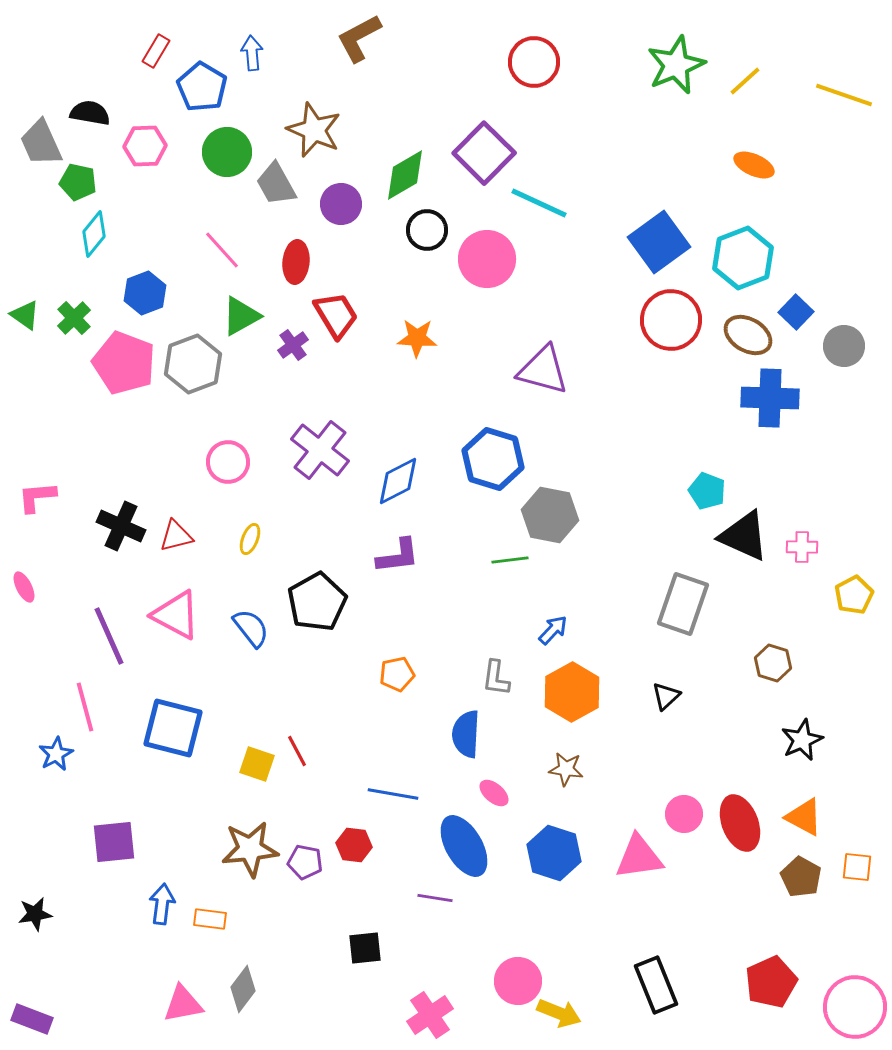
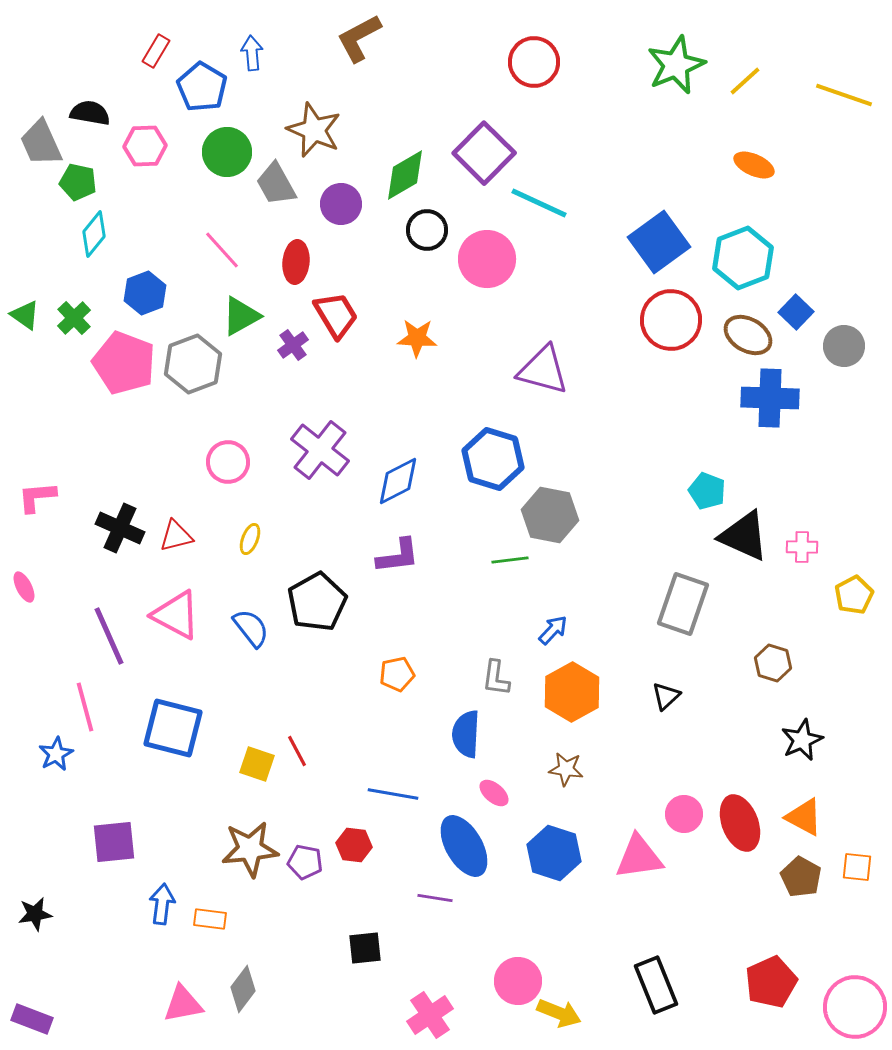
black cross at (121, 526): moved 1 px left, 2 px down
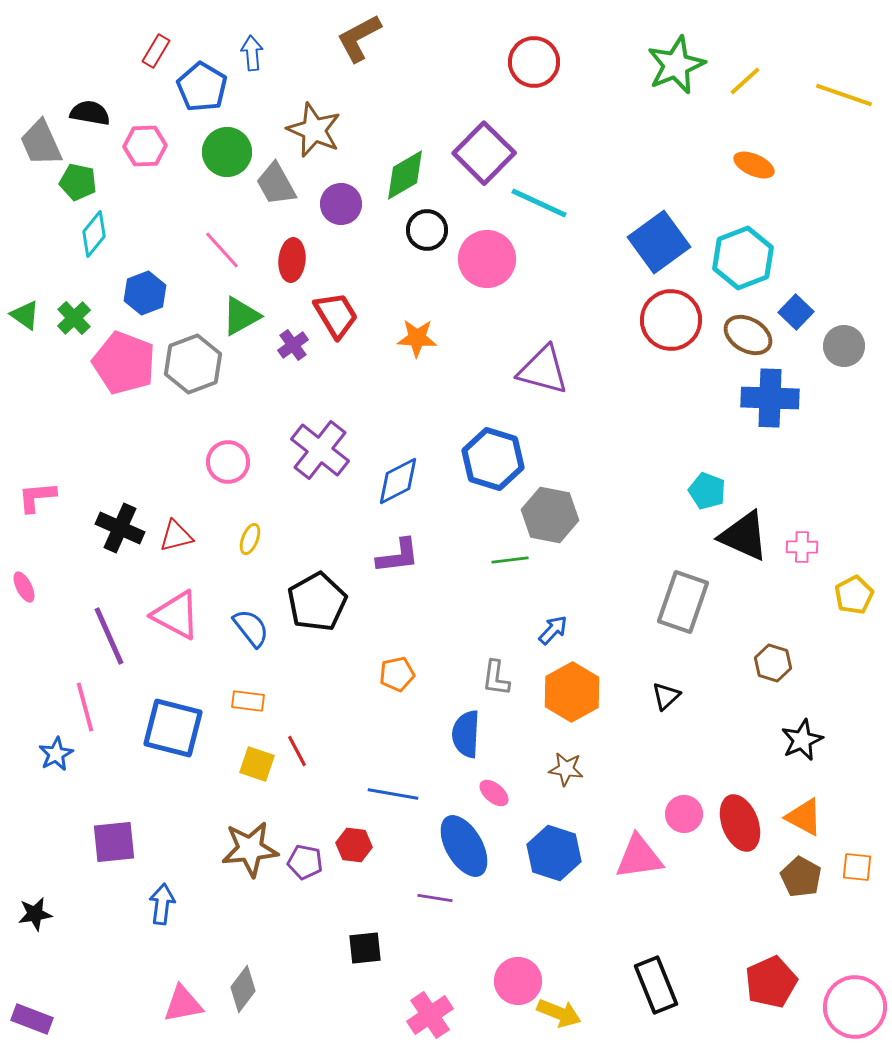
red ellipse at (296, 262): moved 4 px left, 2 px up
gray rectangle at (683, 604): moved 2 px up
orange rectangle at (210, 919): moved 38 px right, 218 px up
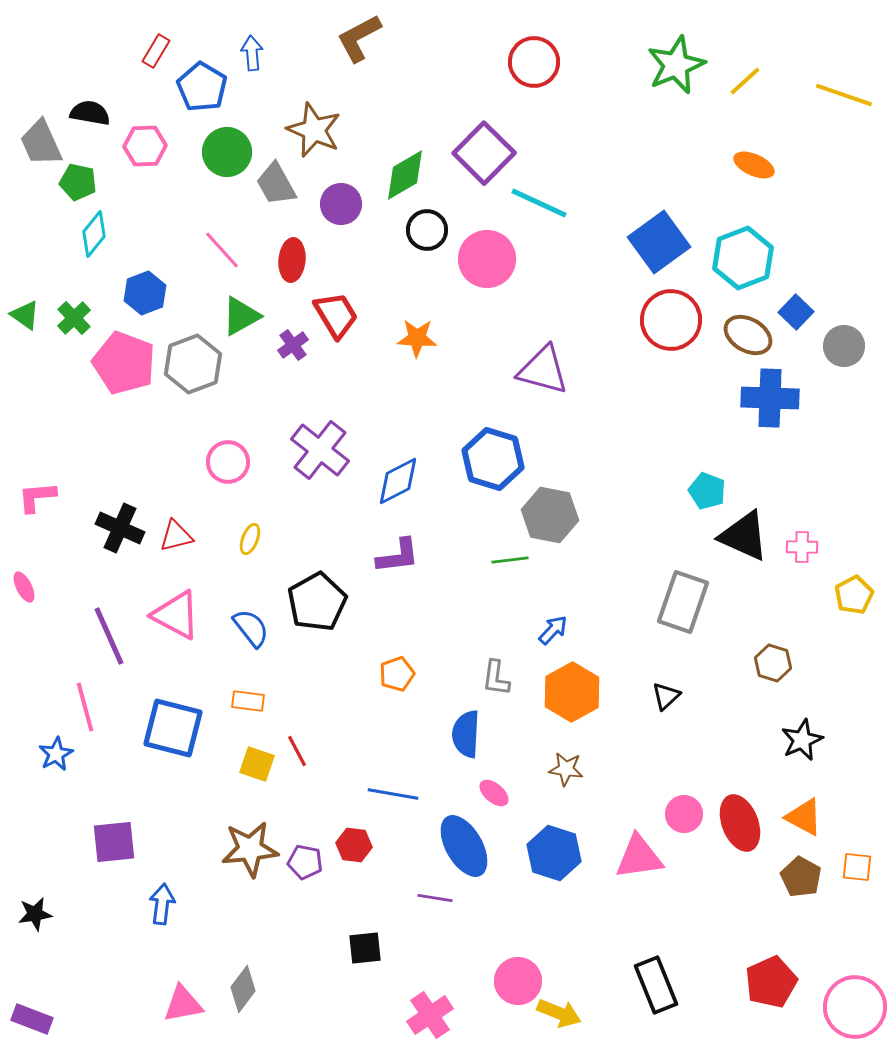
orange pentagon at (397, 674): rotated 8 degrees counterclockwise
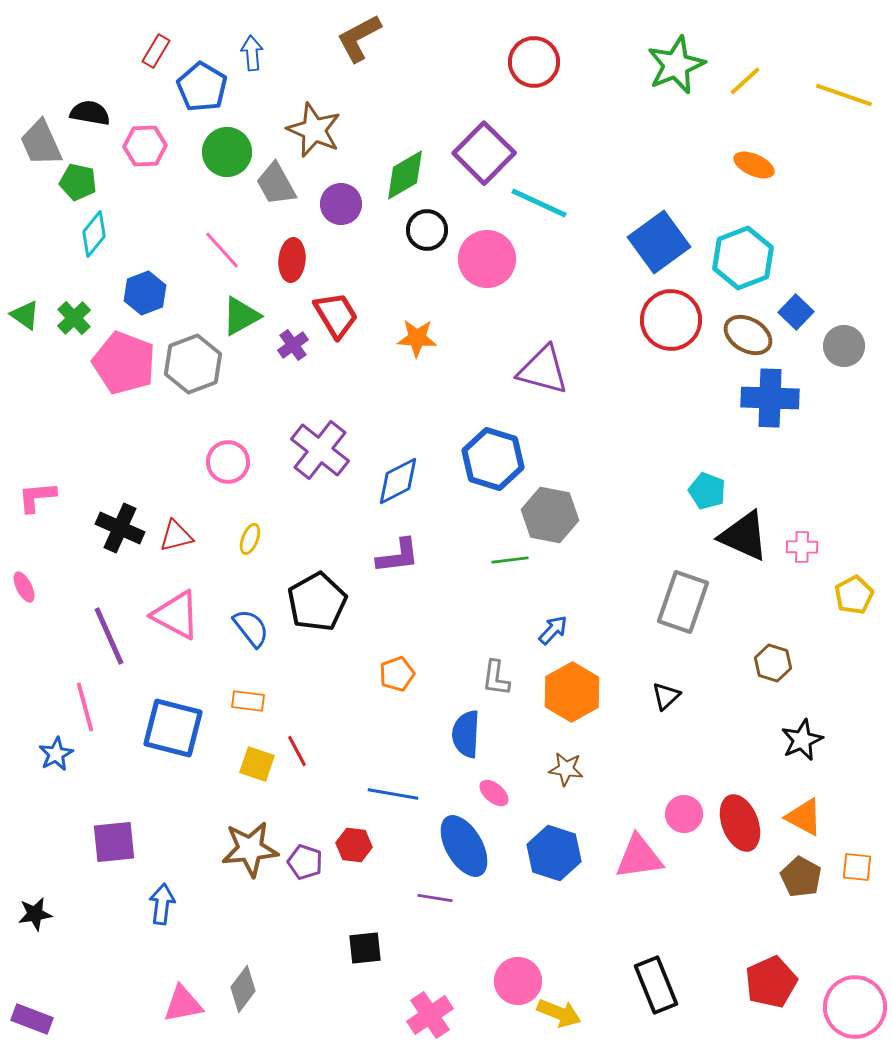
purple pentagon at (305, 862): rotated 8 degrees clockwise
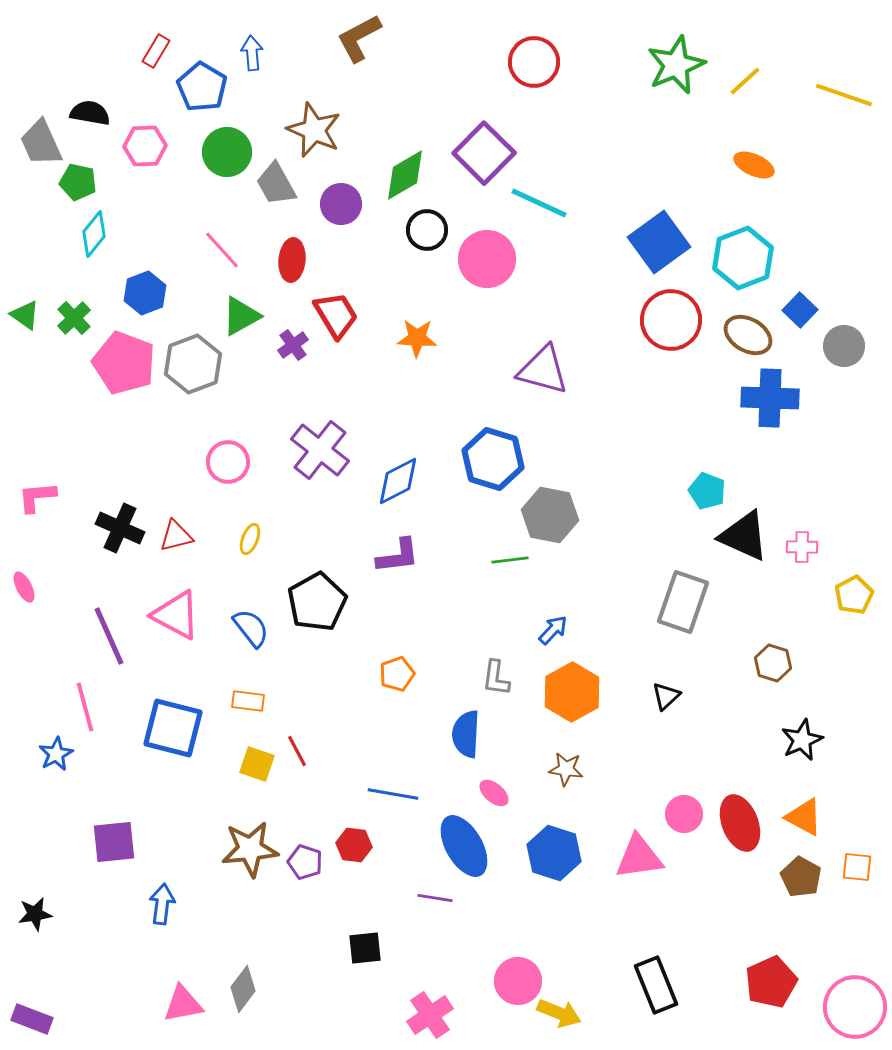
blue square at (796, 312): moved 4 px right, 2 px up
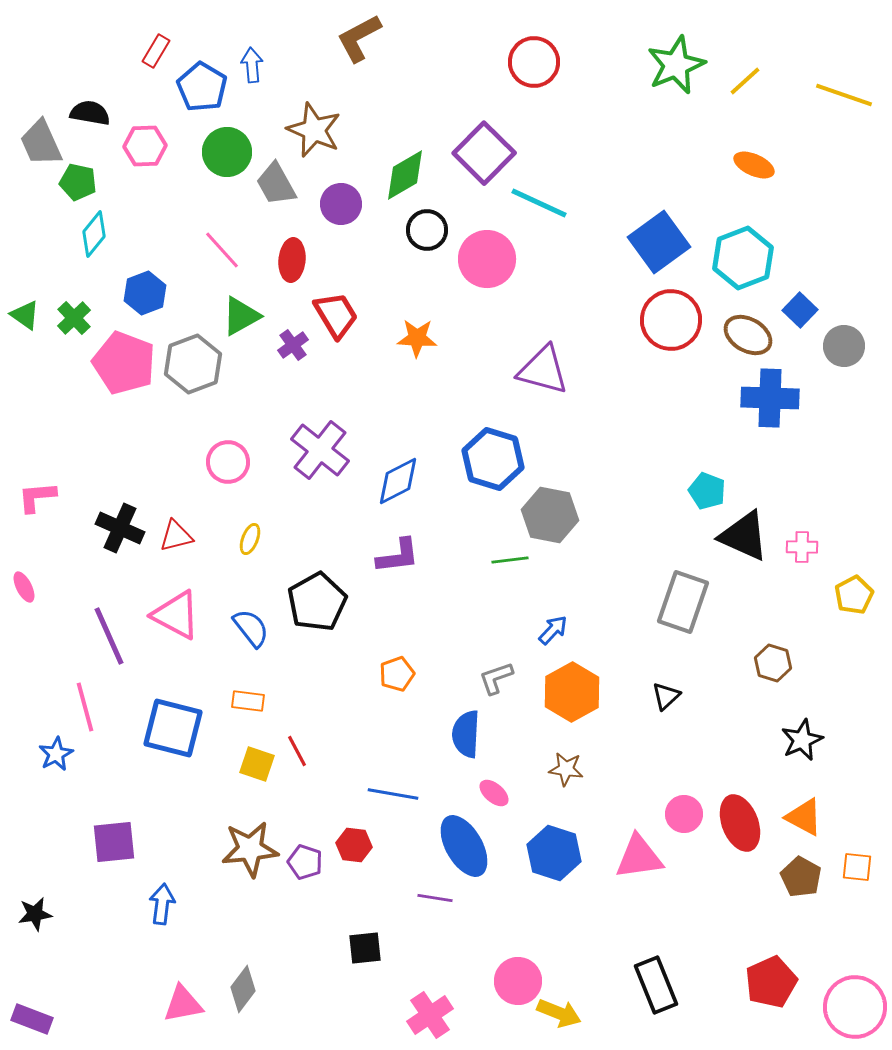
blue arrow at (252, 53): moved 12 px down
gray L-shape at (496, 678): rotated 63 degrees clockwise
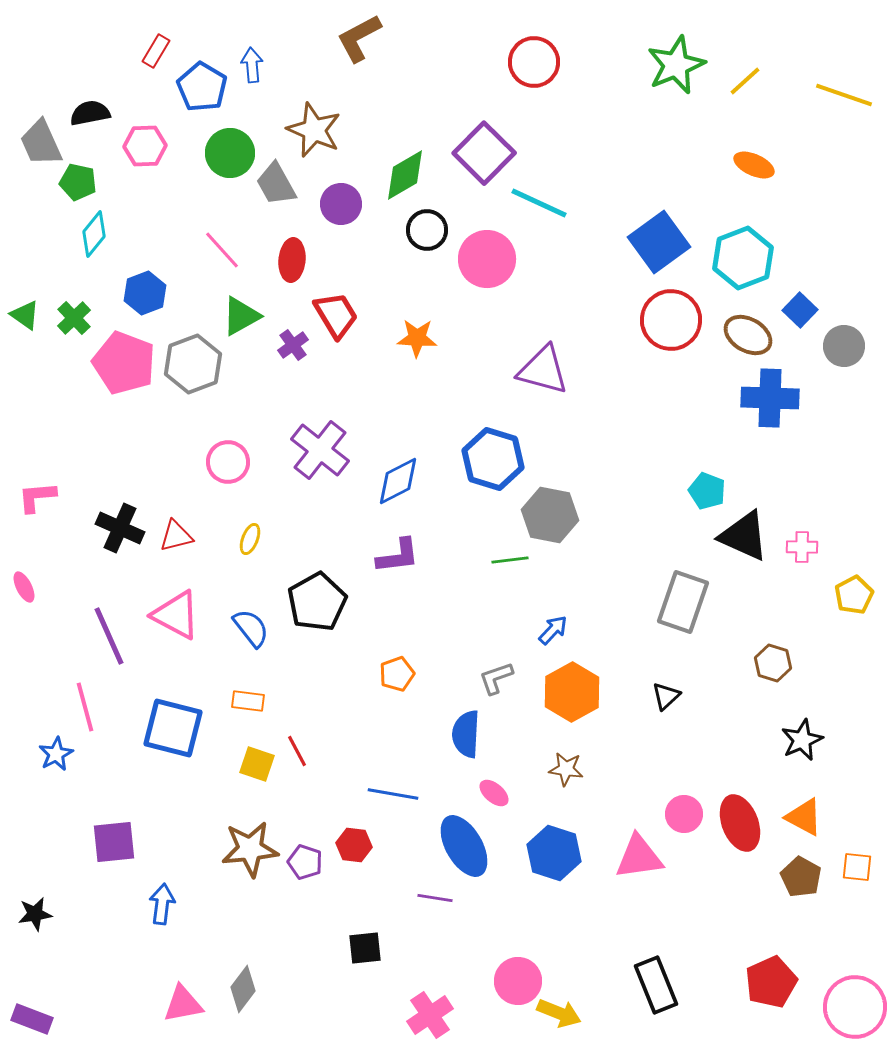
black semicircle at (90, 113): rotated 21 degrees counterclockwise
green circle at (227, 152): moved 3 px right, 1 px down
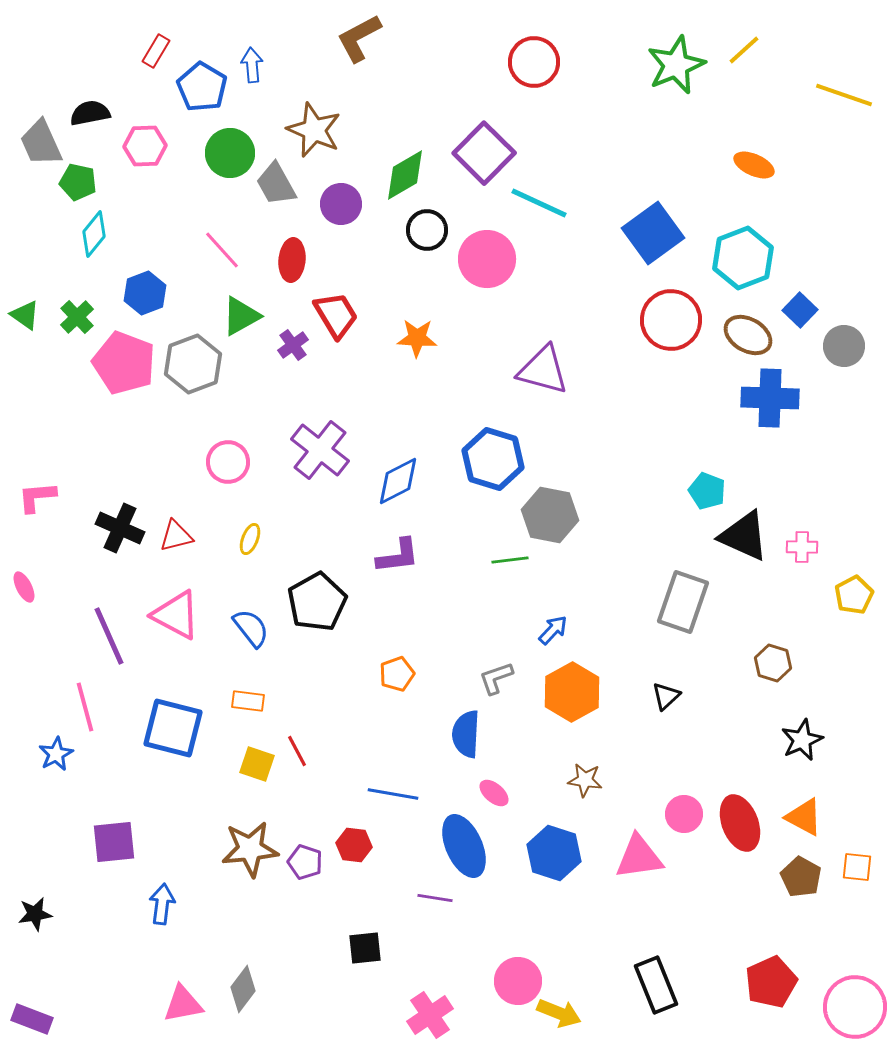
yellow line at (745, 81): moved 1 px left, 31 px up
blue square at (659, 242): moved 6 px left, 9 px up
green cross at (74, 318): moved 3 px right, 1 px up
brown star at (566, 769): moved 19 px right, 11 px down
blue ellipse at (464, 846): rotated 6 degrees clockwise
